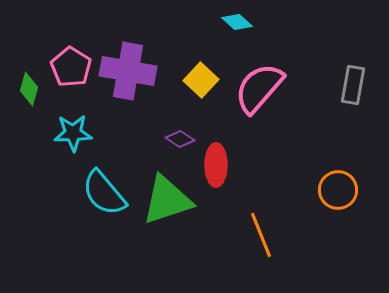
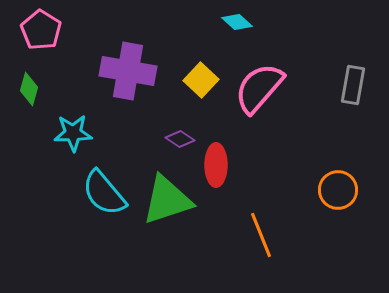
pink pentagon: moved 30 px left, 37 px up
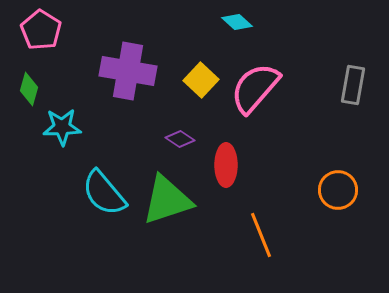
pink semicircle: moved 4 px left
cyan star: moved 11 px left, 6 px up
red ellipse: moved 10 px right
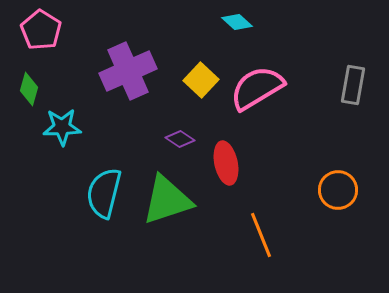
purple cross: rotated 34 degrees counterclockwise
pink semicircle: moved 2 px right; rotated 18 degrees clockwise
red ellipse: moved 2 px up; rotated 12 degrees counterclockwise
cyan semicircle: rotated 54 degrees clockwise
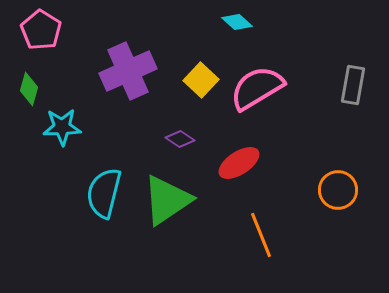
red ellipse: moved 13 px right; rotated 69 degrees clockwise
green triangle: rotated 16 degrees counterclockwise
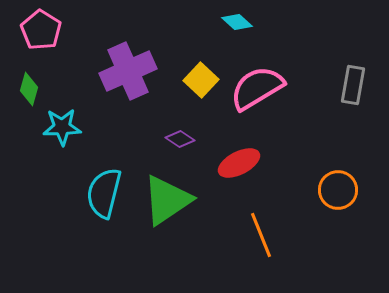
red ellipse: rotated 6 degrees clockwise
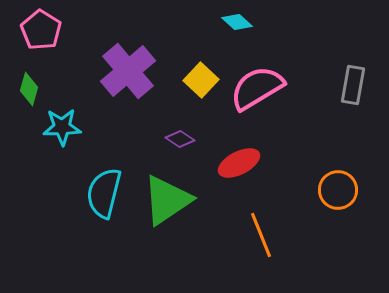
purple cross: rotated 16 degrees counterclockwise
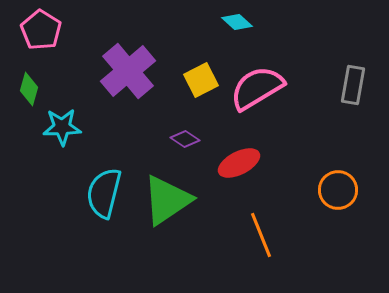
yellow square: rotated 20 degrees clockwise
purple diamond: moved 5 px right
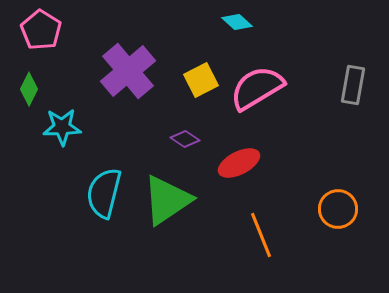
green diamond: rotated 12 degrees clockwise
orange circle: moved 19 px down
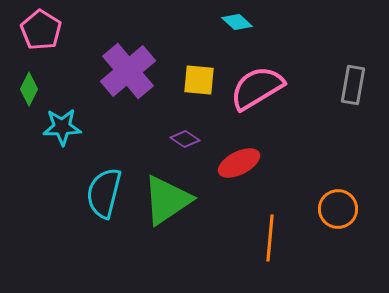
yellow square: moved 2 px left; rotated 32 degrees clockwise
orange line: moved 9 px right, 3 px down; rotated 27 degrees clockwise
